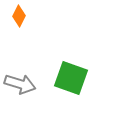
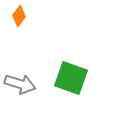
orange diamond: rotated 10 degrees clockwise
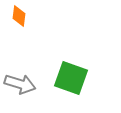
orange diamond: rotated 30 degrees counterclockwise
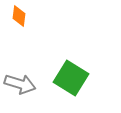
green square: rotated 12 degrees clockwise
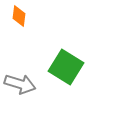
green square: moved 5 px left, 11 px up
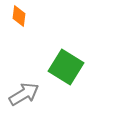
gray arrow: moved 4 px right, 10 px down; rotated 48 degrees counterclockwise
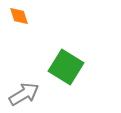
orange diamond: rotated 25 degrees counterclockwise
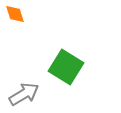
orange diamond: moved 4 px left, 2 px up
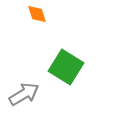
orange diamond: moved 22 px right
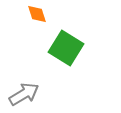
green square: moved 19 px up
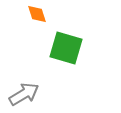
green square: rotated 16 degrees counterclockwise
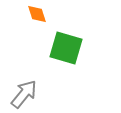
gray arrow: rotated 20 degrees counterclockwise
